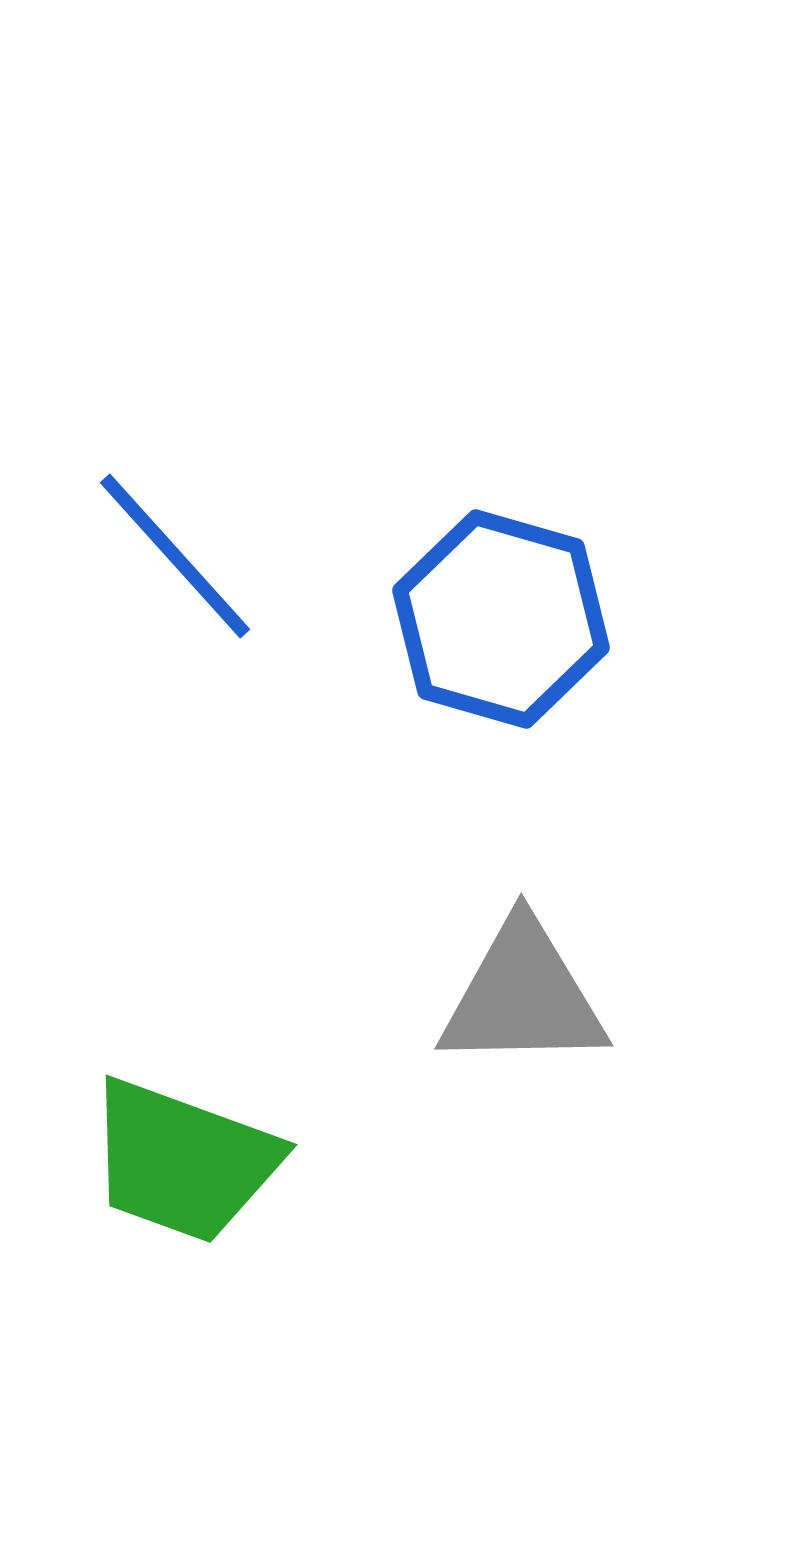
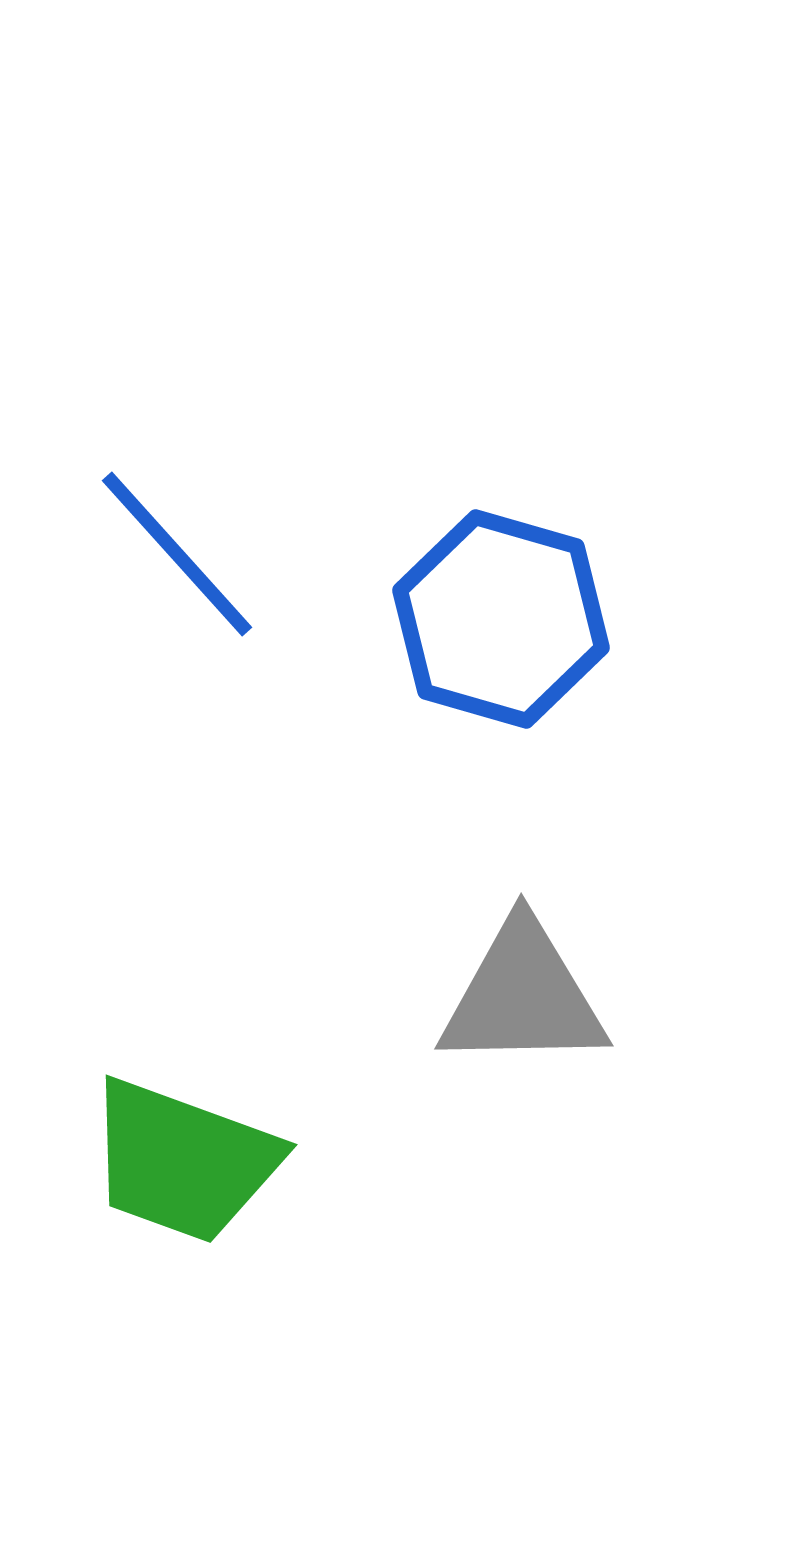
blue line: moved 2 px right, 2 px up
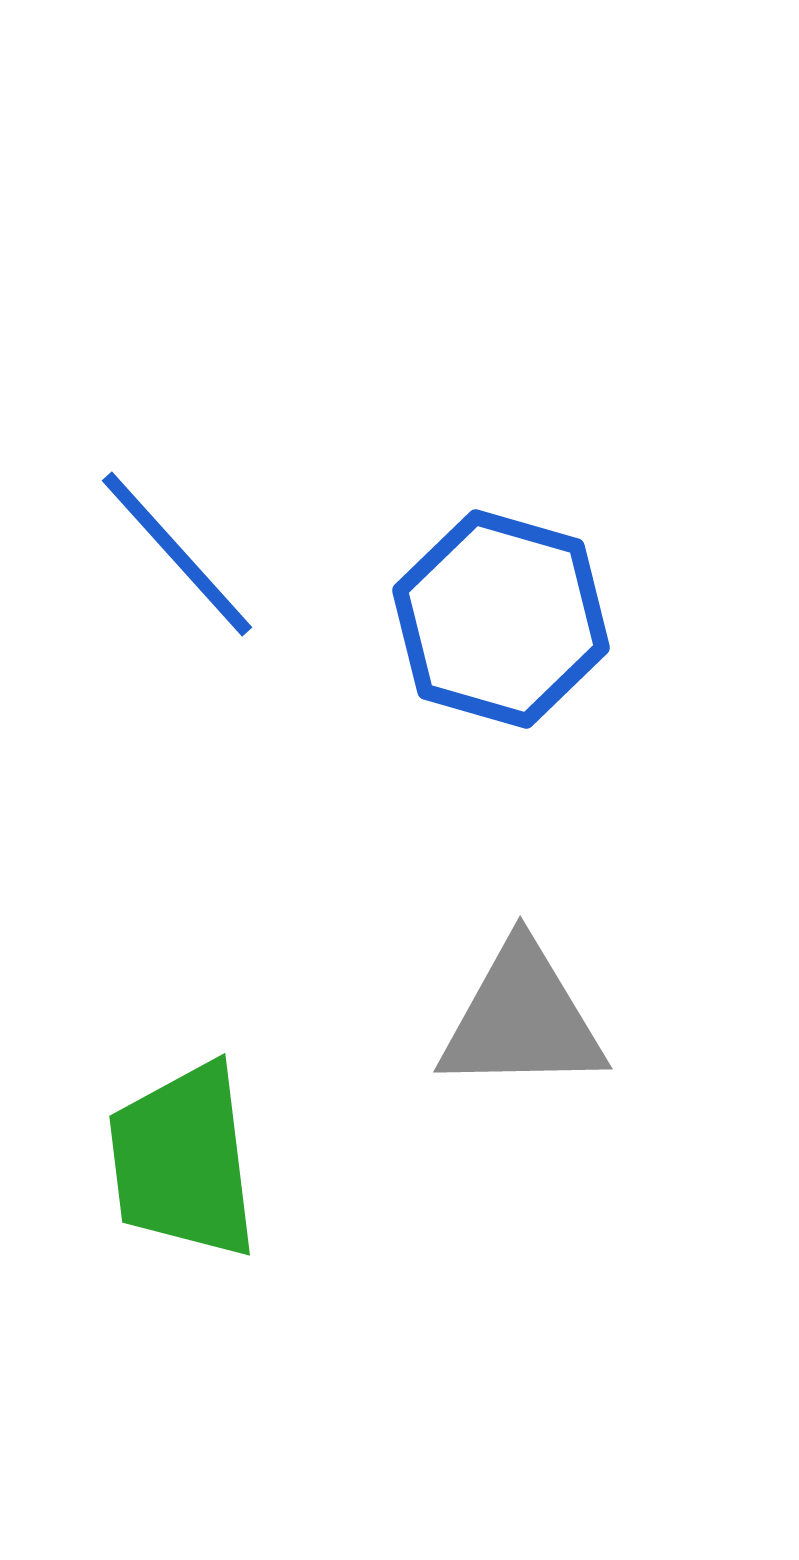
gray triangle: moved 1 px left, 23 px down
green trapezoid: rotated 63 degrees clockwise
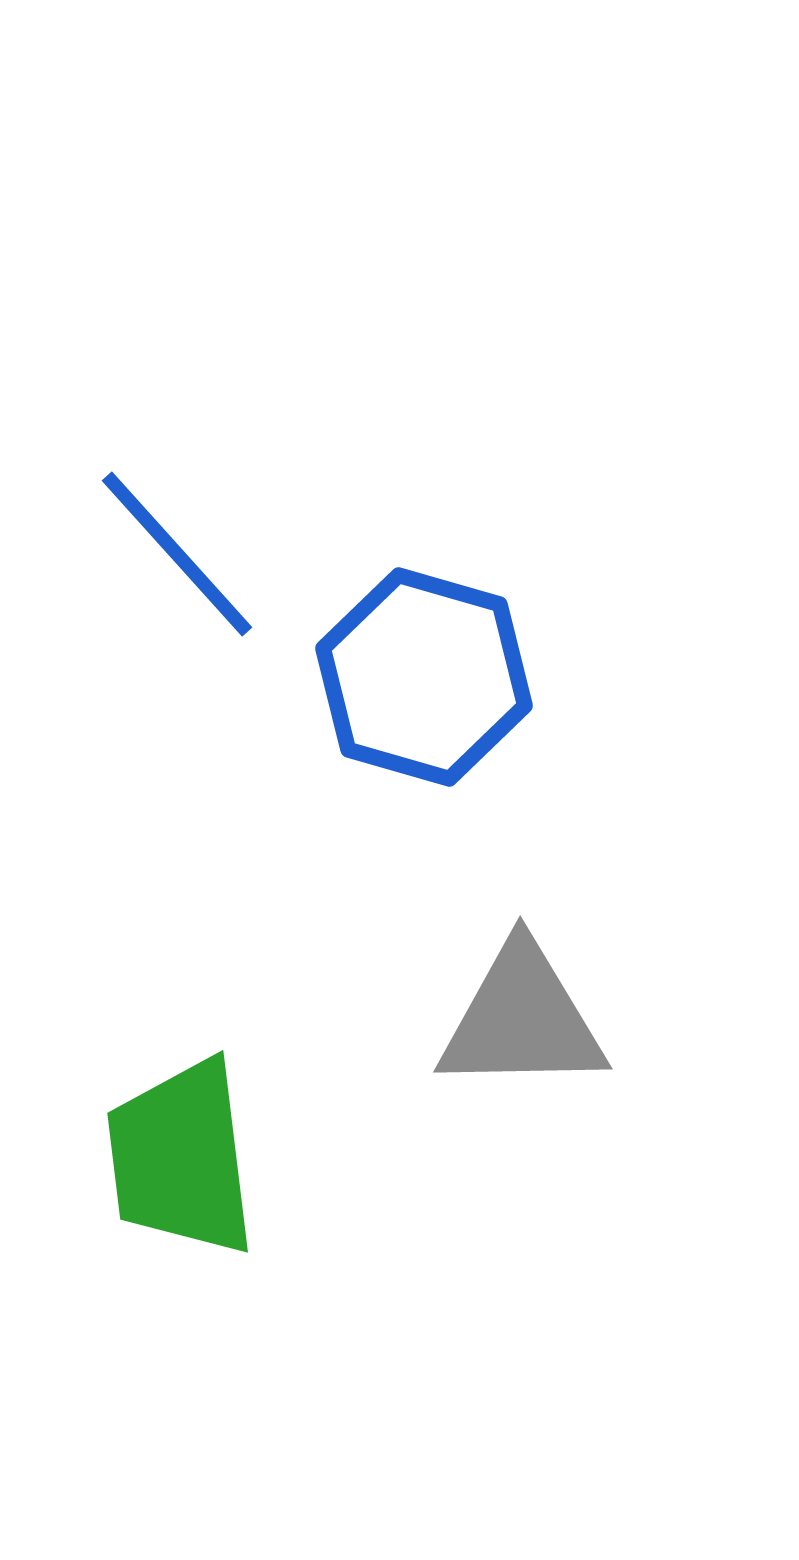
blue hexagon: moved 77 px left, 58 px down
green trapezoid: moved 2 px left, 3 px up
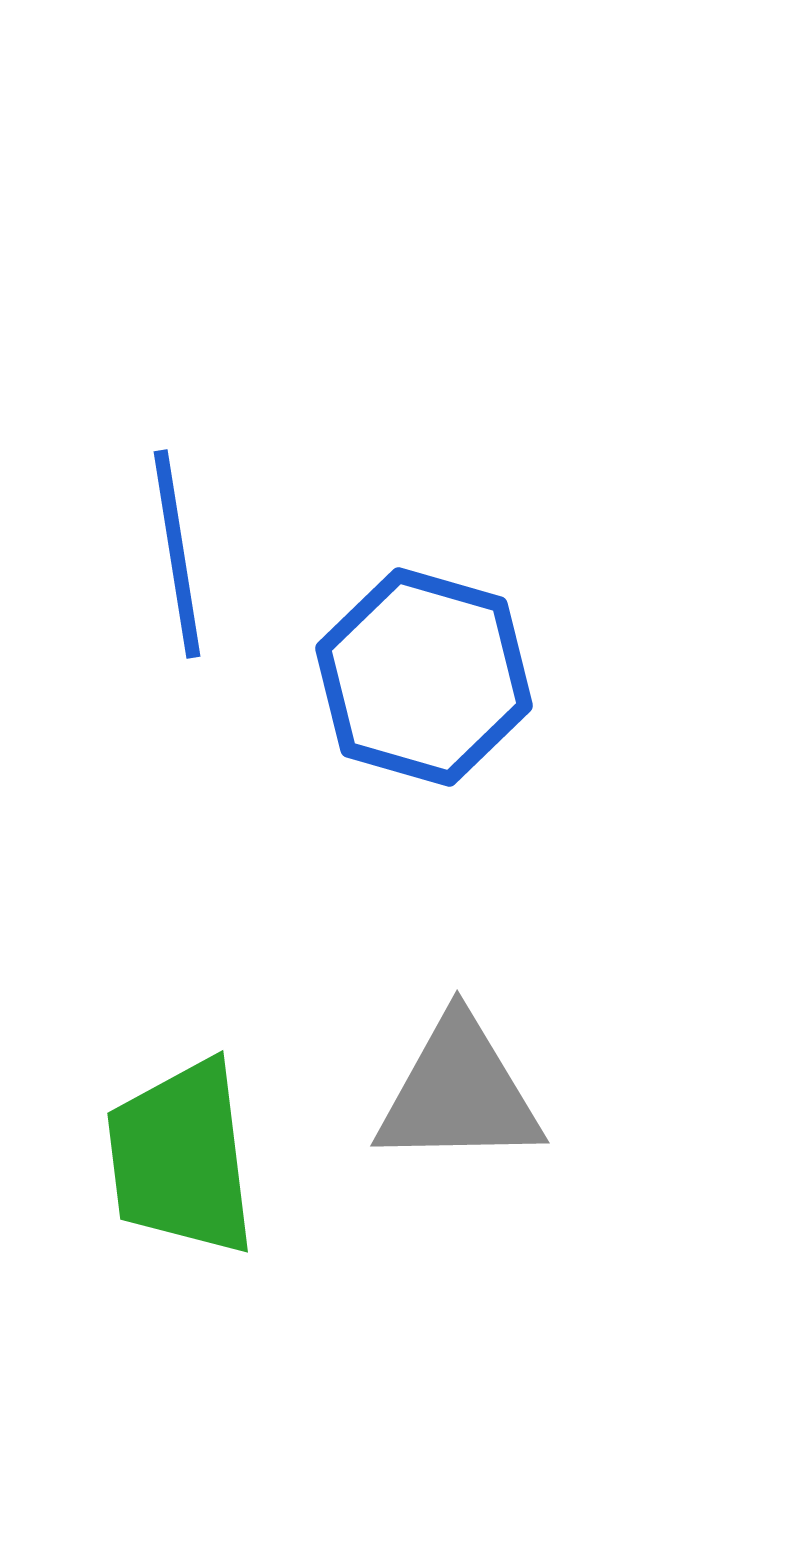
blue line: rotated 33 degrees clockwise
gray triangle: moved 63 px left, 74 px down
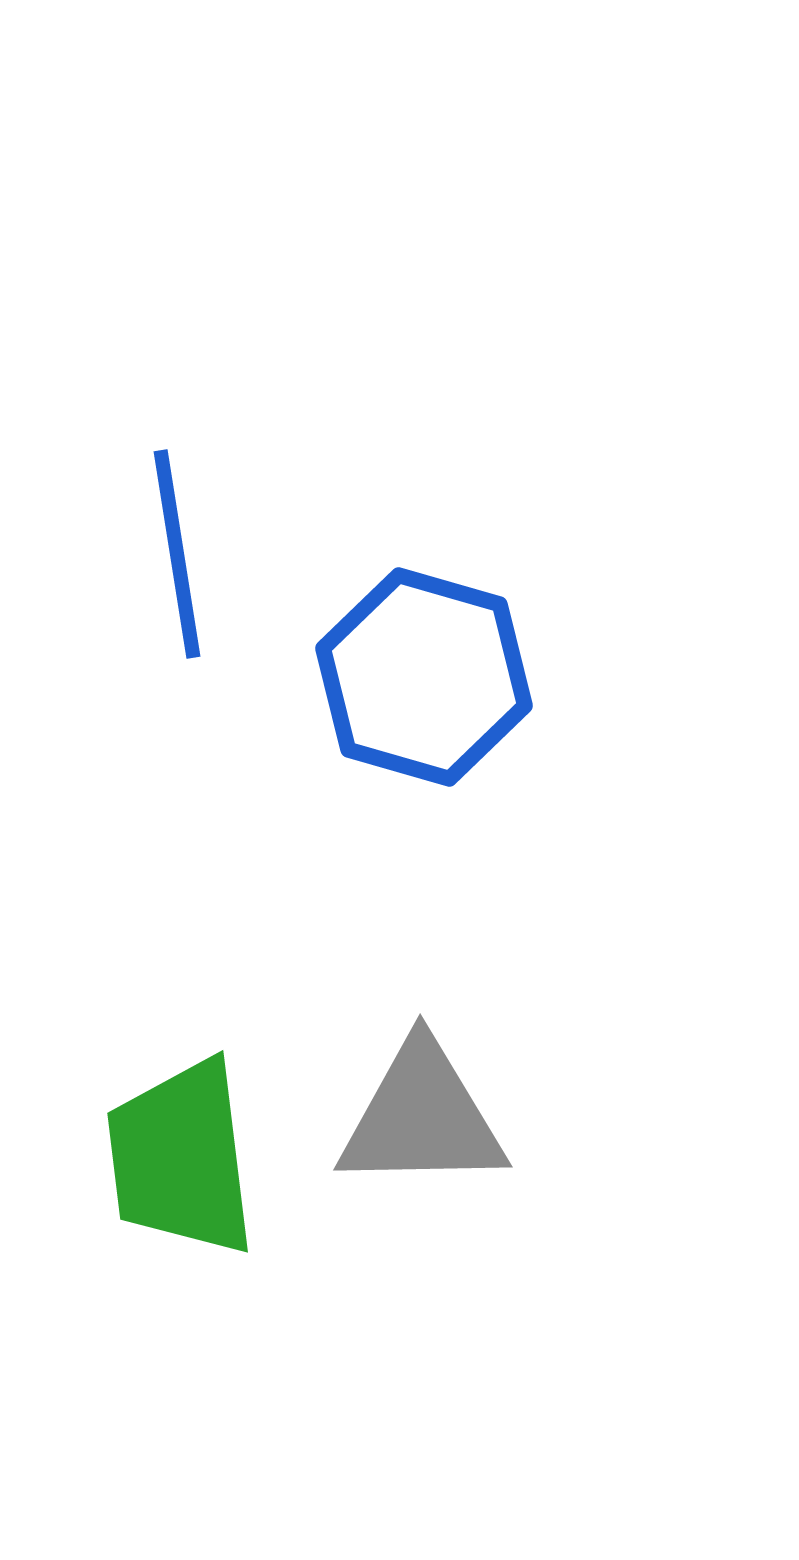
gray triangle: moved 37 px left, 24 px down
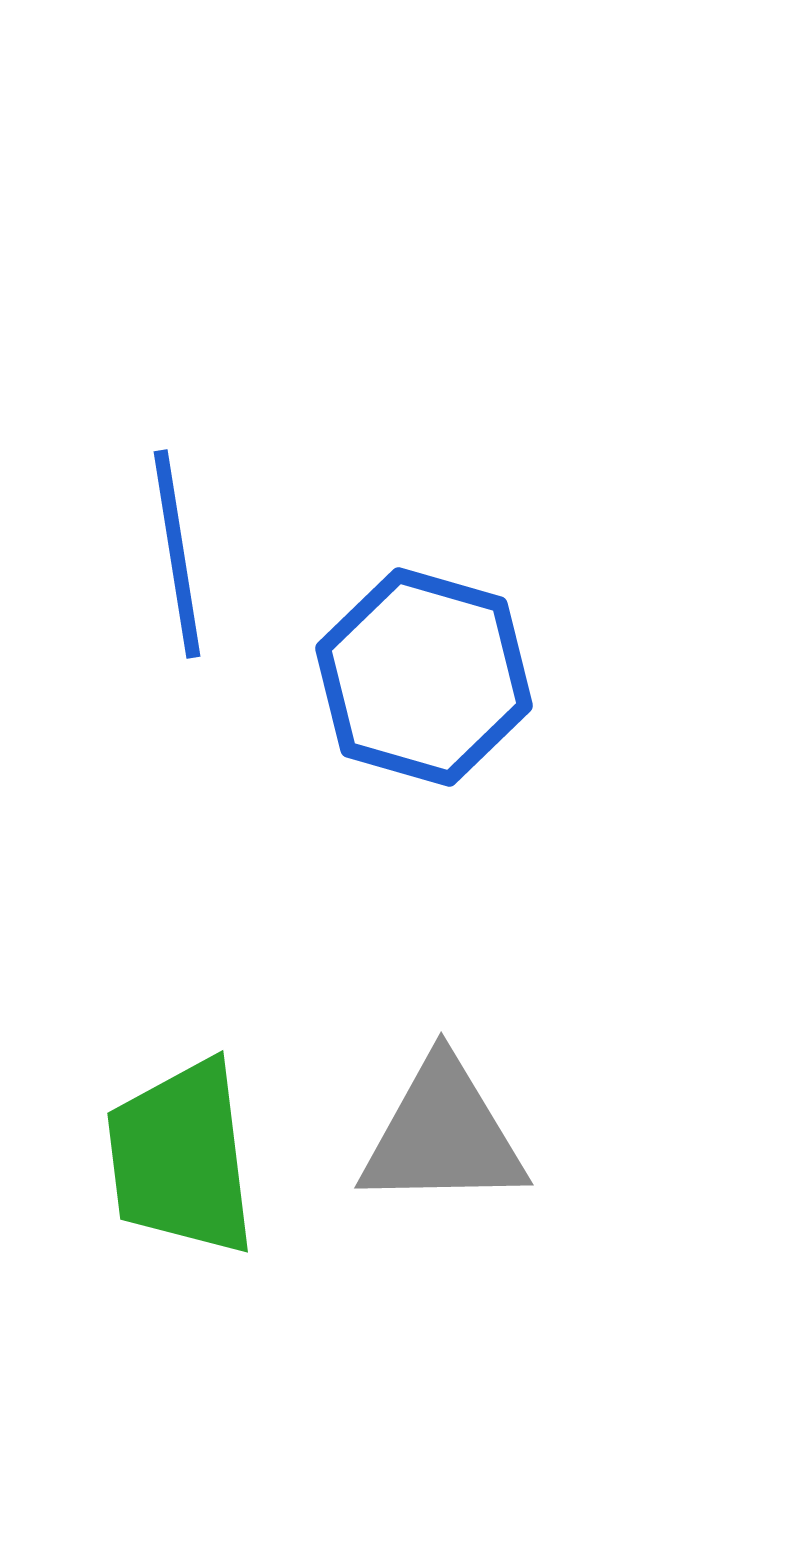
gray triangle: moved 21 px right, 18 px down
